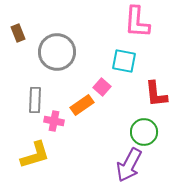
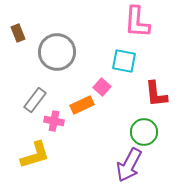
gray rectangle: rotated 35 degrees clockwise
orange rectangle: rotated 10 degrees clockwise
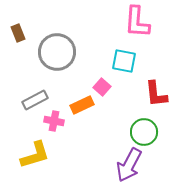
gray rectangle: rotated 25 degrees clockwise
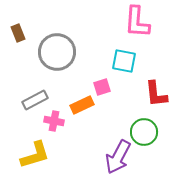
pink square: rotated 30 degrees clockwise
purple arrow: moved 11 px left, 8 px up
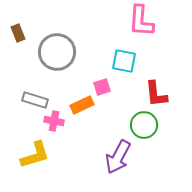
pink L-shape: moved 4 px right, 1 px up
gray rectangle: rotated 45 degrees clockwise
green circle: moved 7 px up
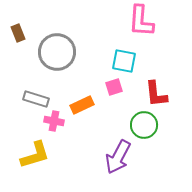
pink square: moved 12 px right
gray rectangle: moved 1 px right, 1 px up
